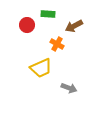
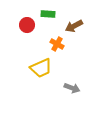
gray arrow: moved 3 px right
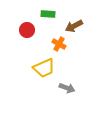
red circle: moved 5 px down
orange cross: moved 2 px right
yellow trapezoid: moved 3 px right
gray arrow: moved 5 px left
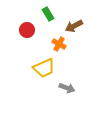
green rectangle: rotated 56 degrees clockwise
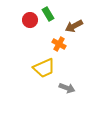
red circle: moved 3 px right, 10 px up
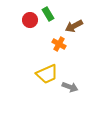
yellow trapezoid: moved 3 px right, 6 px down
gray arrow: moved 3 px right, 1 px up
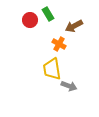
yellow trapezoid: moved 5 px right, 5 px up; rotated 105 degrees clockwise
gray arrow: moved 1 px left, 1 px up
